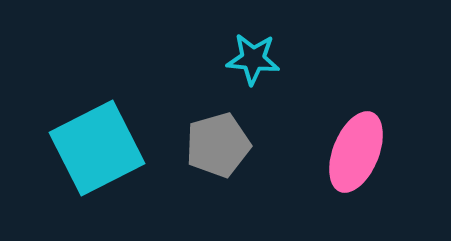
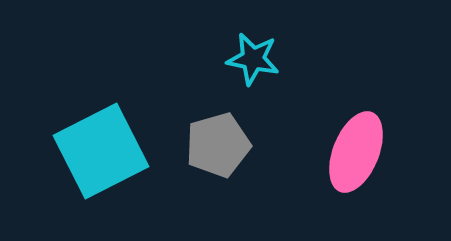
cyan star: rotated 6 degrees clockwise
cyan square: moved 4 px right, 3 px down
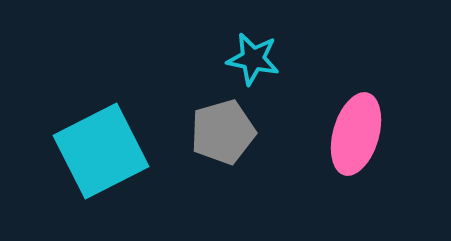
gray pentagon: moved 5 px right, 13 px up
pink ellipse: moved 18 px up; rotated 6 degrees counterclockwise
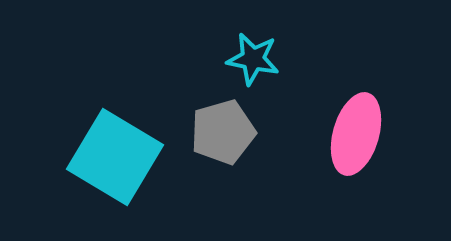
cyan square: moved 14 px right, 6 px down; rotated 32 degrees counterclockwise
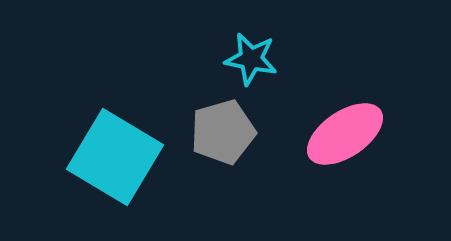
cyan star: moved 2 px left
pink ellipse: moved 11 px left; rotated 40 degrees clockwise
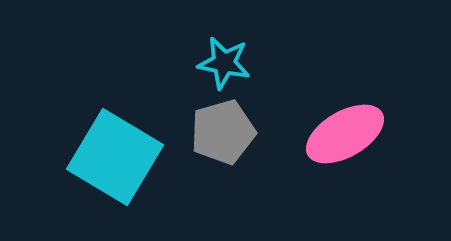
cyan star: moved 27 px left, 4 px down
pink ellipse: rotated 4 degrees clockwise
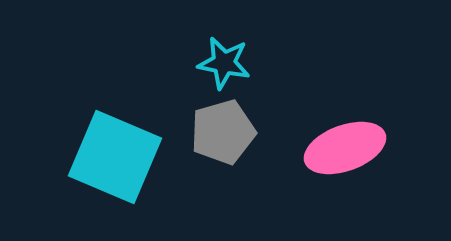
pink ellipse: moved 14 px down; rotated 10 degrees clockwise
cyan square: rotated 8 degrees counterclockwise
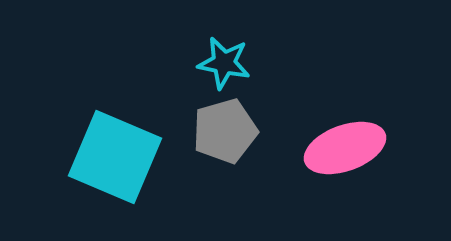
gray pentagon: moved 2 px right, 1 px up
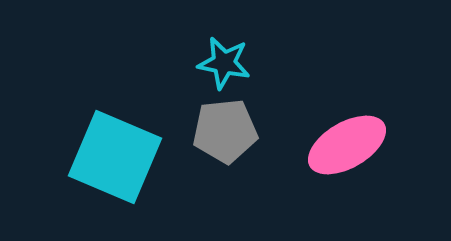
gray pentagon: rotated 10 degrees clockwise
pink ellipse: moved 2 px right, 3 px up; rotated 10 degrees counterclockwise
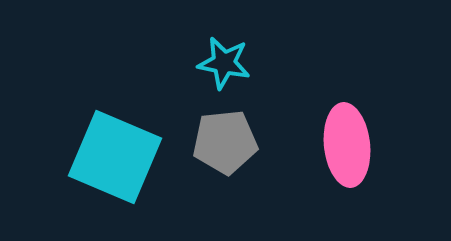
gray pentagon: moved 11 px down
pink ellipse: rotated 66 degrees counterclockwise
